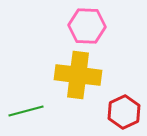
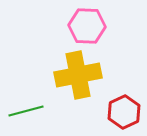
yellow cross: rotated 18 degrees counterclockwise
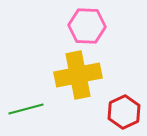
green line: moved 2 px up
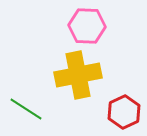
green line: rotated 48 degrees clockwise
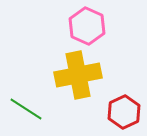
pink hexagon: rotated 21 degrees clockwise
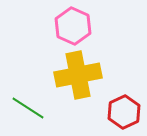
pink hexagon: moved 14 px left
green line: moved 2 px right, 1 px up
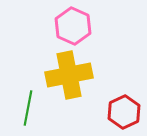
yellow cross: moved 9 px left
green line: rotated 68 degrees clockwise
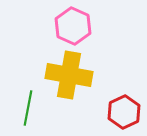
yellow cross: rotated 21 degrees clockwise
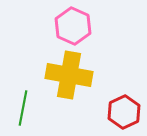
green line: moved 5 px left
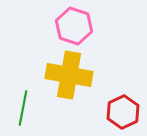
pink hexagon: moved 1 px right; rotated 6 degrees counterclockwise
red hexagon: moved 1 px left
